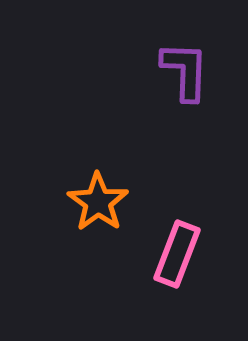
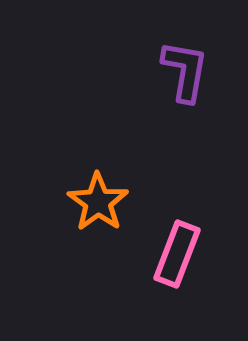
purple L-shape: rotated 8 degrees clockwise
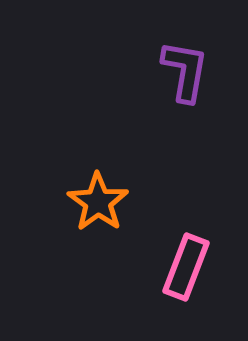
pink rectangle: moved 9 px right, 13 px down
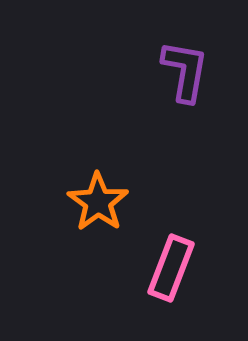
pink rectangle: moved 15 px left, 1 px down
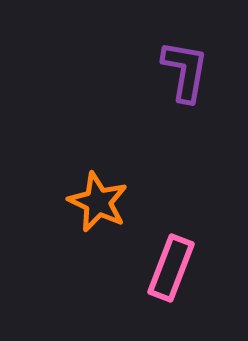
orange star: rotated 10 degrees counterclockwise
